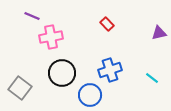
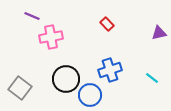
black circle: moved 4 px right, 6 px down
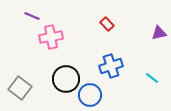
blue cross: moved 1 px right, 4 px up
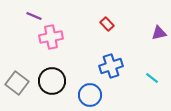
purple line: moved 2 px right
black circle: moved 14 px left, 2 px down
gray square: moved 3 px left, 5 px up
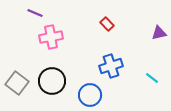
purple line: moved 1 px right, 3 px up
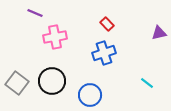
pink cross: moved 4 px right
blue cross: moved 7 px left, 13 px up
cyan line: moved 5 px left, 5 px down
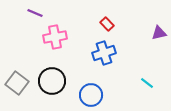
blue circle: moved 1 px right
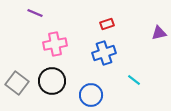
red rectangle: rotated 64 degrees counterclockwise
pink cross: moved 7 px down
cyan line: moved 13 px left, 3 px up
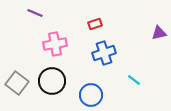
red rectangle: moved 12 px left
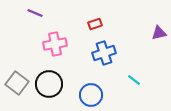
black circle: moved 3 px left, 3 px down
